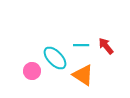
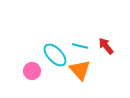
cyan line: moved 1 px left, 1 px down; rotated 14 degrees clockwise
cyan ellipse: moved 3 px up
orange triangle: moved 3 px left, 5 px up; rotated 15 degrees clockwise
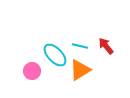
orange triangle: rotated 40 degrees clockwise
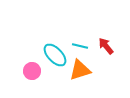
orange triangle: rotated 15 degrees clockwise
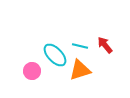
red arrow: moved 1 px left, 1 px up
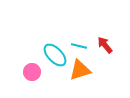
cyan line: moved 1 px left
pink circle: moved 1 px down
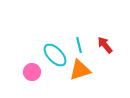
cyan line: moved 1 px up; rotated 63 degrees clockwise
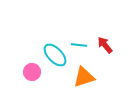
cyan line: rotated 70 degrees counterclockwise
orange triangle: moved 4 px right, 7 px down
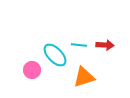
red arrow: rotated 132 degrees clockwise
pink circle: moved 2 px up
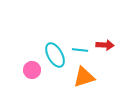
cyan line: moved 1 px right, 5 px down
cyan ellipse: rotated 15 degrees clockwise
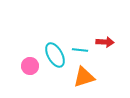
red arrow: moved 3 px up
pink circle: moved 2 px left, 4 px up
